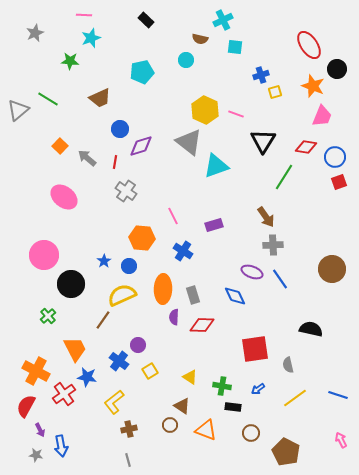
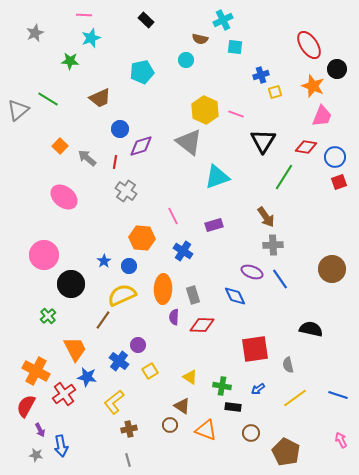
cyan triangle at (216, 166): moved 1 px right, 11 px down
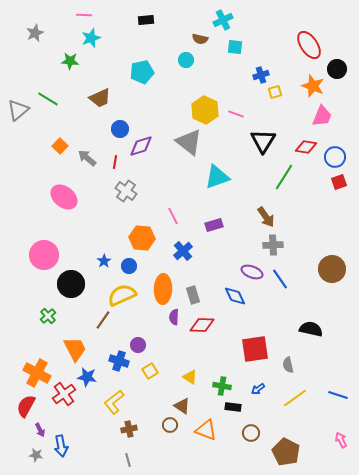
black rectangle at (146, 20): rotated 49 degrees counterclockwise
blue cross at (183, 251): rotated 18 degrees clockwise
blue cross at (119, 361): rotated 18 degrees counterclockwise
orange cross at (36, 371): moved 1 px right, 2 px down
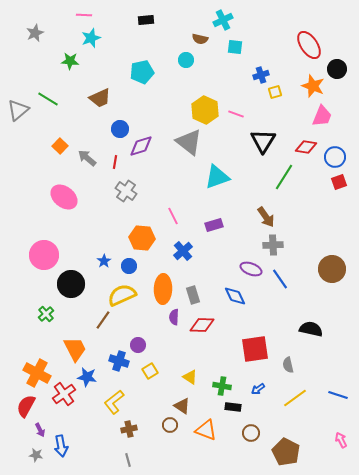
purple ellipse at (252, 272): moved 1 px left, 3 px up
green cross at (48, 316): moved 2 px left, 2 px up
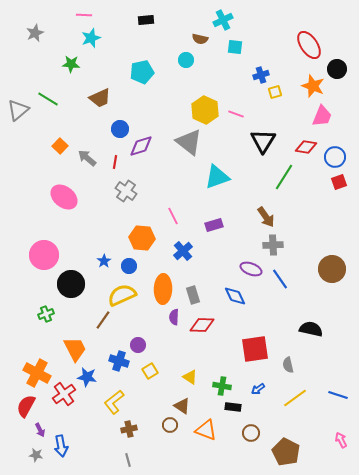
green star at (70, 61): moved 1 px right, 3 px down
green cross at (46, 314): rotated 21 degrees clockwise
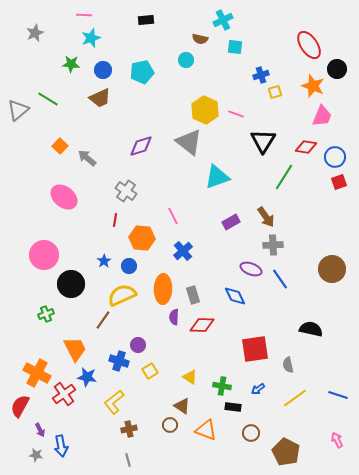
blue circle at (120, 129): moved 17 px left, 59 px up
red line at (115, 162): moved 58 px down
purple rectangle at (214, 225): moved 17 px right, 3 px up; rotated 12 degrees counterclockwise
red semicircle at (26, 406): moved 6 px left
pink arrow at (341, 440): moved 4 px left
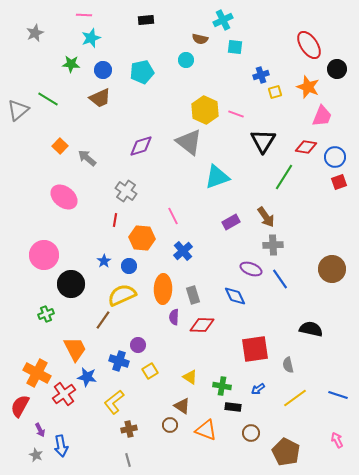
orange star at (313, 86): moved 5 px left, 1 px down
gray star at (36, 455): rotated 16 degrees clockwise
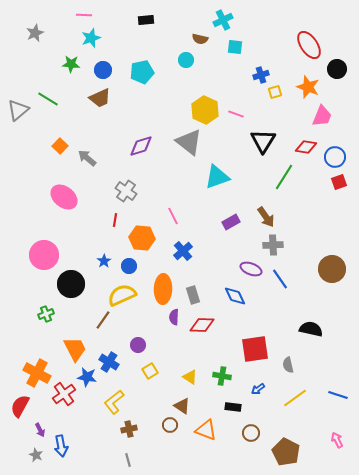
blue cross at (119, 361): moved 10 px left, 1 px down; rotated 12 degrees clockwise
green cross at (222, 386): moved 10 px up
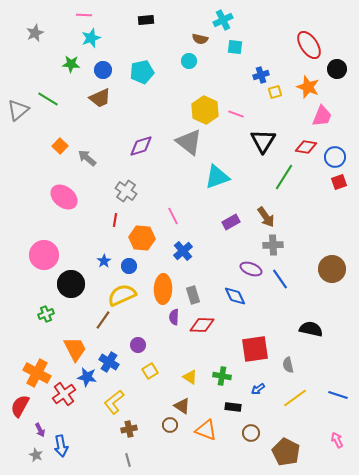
cyan circle at (186, 60): moved 3 px right, 1 px down
